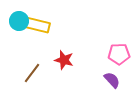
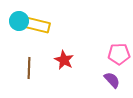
red star: rotated 12 degrees clockwise
brown line: moved 3 px left, 5 px up; rotated 35 degrees counterclockwise
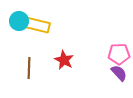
purple semicircle: moved 7 px right, 7 px up
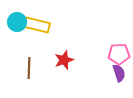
cyan circle: moved 2 px left, 1 px down
red star: rotated 24 degrees clockwise
purple semicircle: rotated 24 degrees clockwise
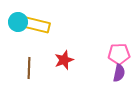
cyan circle: moved 1 px right
purple semicircle: rotated 30 degrees clockwise
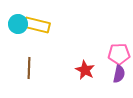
cyan circle: moved 2 px down
red star: moved 21 px right, 10 px down; rotated 24 degrees counterclockwise
purple semicircle: moved 1 px down
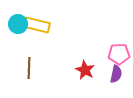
purple semicircle: moved 3 px left
